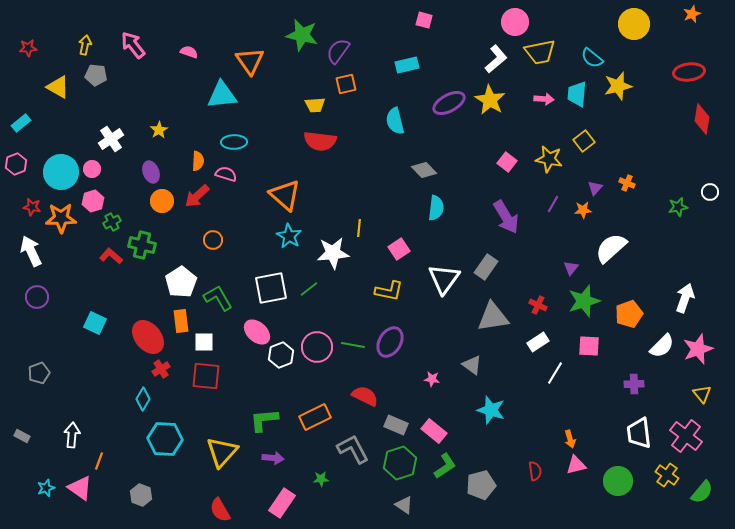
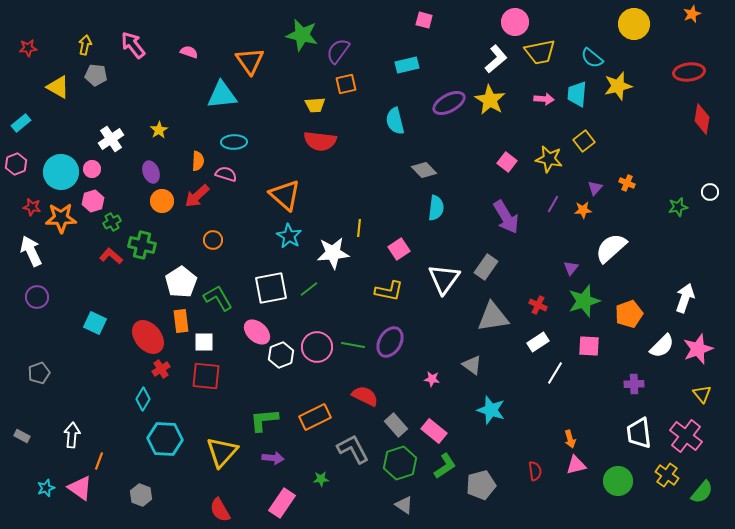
gray rectangle at (396, 425): rotated 25 degrees clockwise
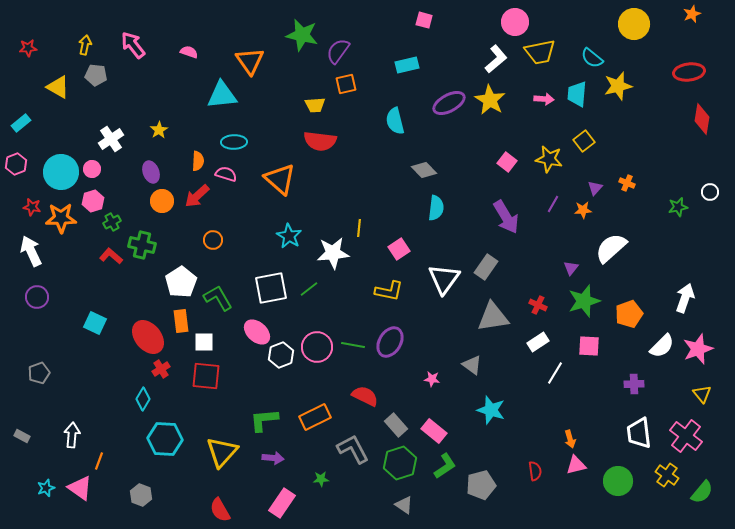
orange triangle at (285, 195): moved 5 px left, 16 px up
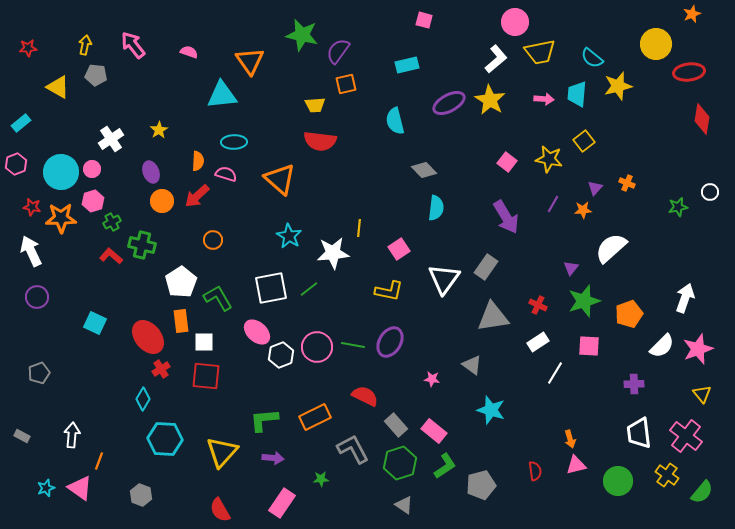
yellow circle at (634, 24): moved 22 px right, 20 px down
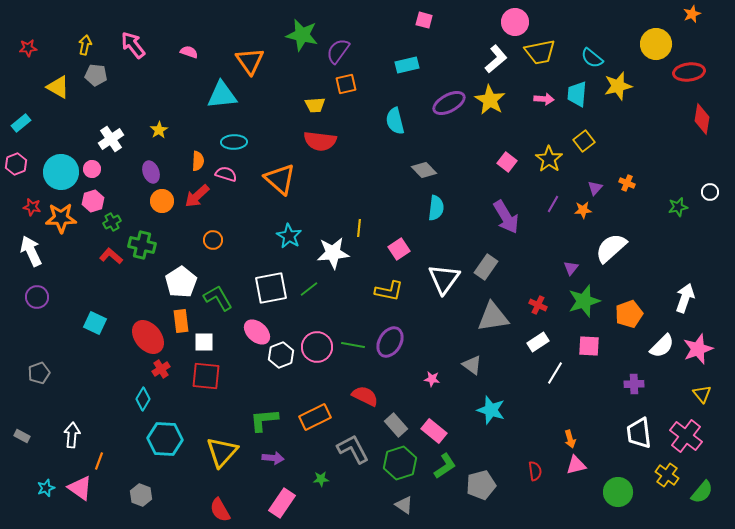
yellow star at (549, 159): rotated 24 degrees clockwise
green circle at (618, 481): moved 11 px down
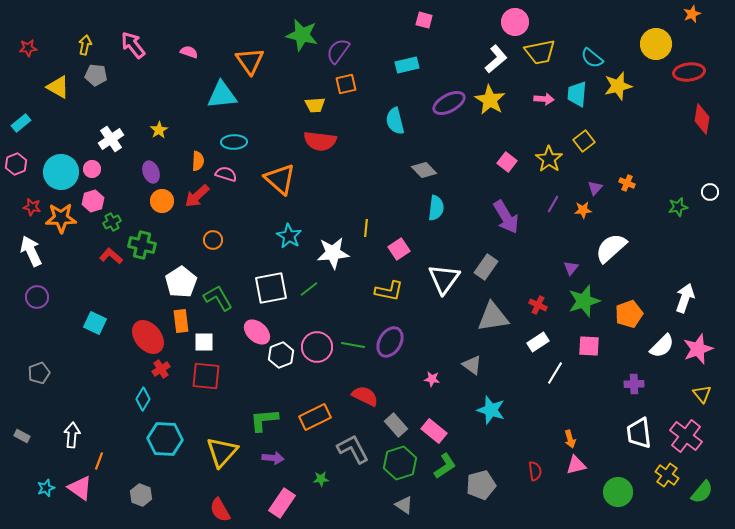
yellow line at (359, 228): moved 7 px right
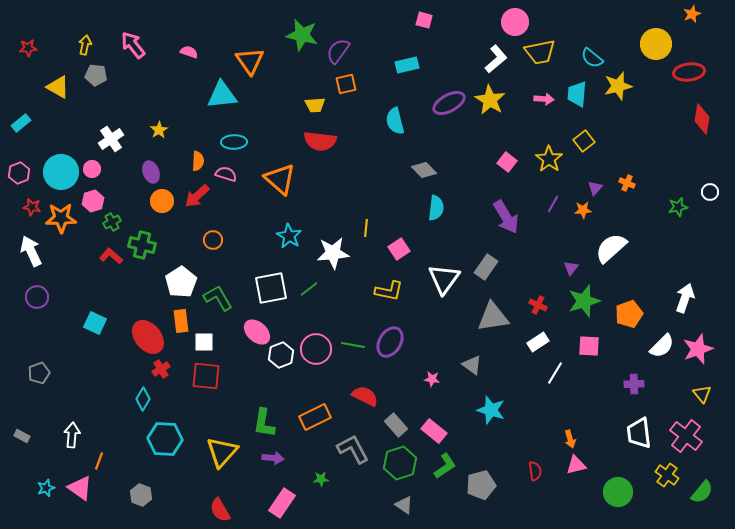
pink hexagon at (16, 164): moved 3 px right, 9 px down
pink circle at (317, 347): moved 1 px left, 2 px down
green L-shape at (264, 420): moved 3 px down; rotated 76 degrees counterclockwise
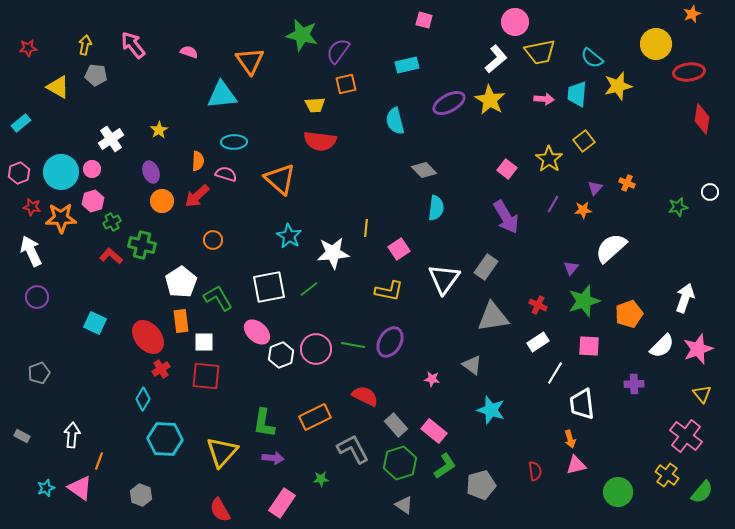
pink square at (507, 162): moved 7 px down
white square at (271, 288): moved 2 px left, 1 px up
white trapezoid at (639, 433): moved 57 px left, 29 px up
